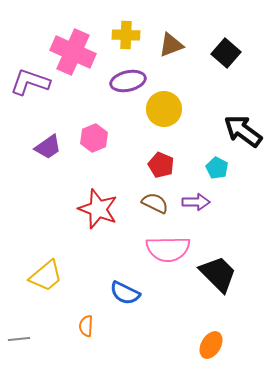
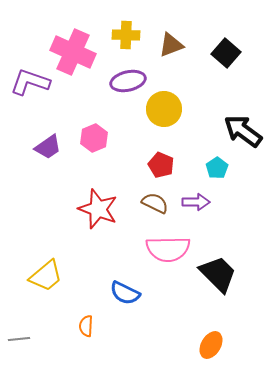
cyan pentagon: rotated 10 degrees clockwise
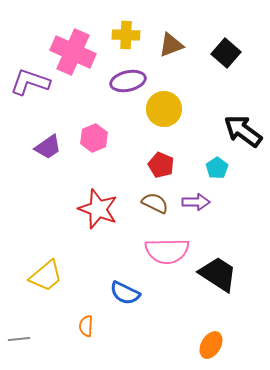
pink semicircle: moved 1 px left, 2 px down
black trapezoid: rotated 12 degrees counterclockwise
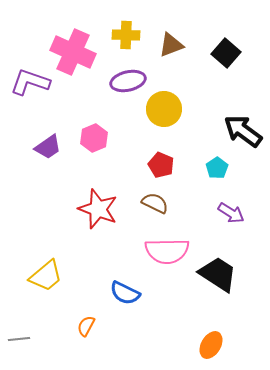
purple arrow: moved 35 px right, 11 px down; rotated 32 degrees clockwise
orange semicircle: rotated 25 degrees clockwise
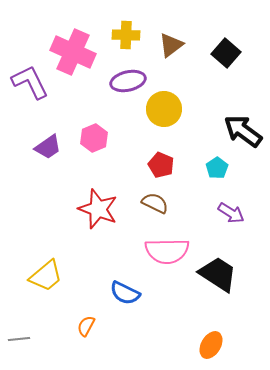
brown triangle: rotated 16 degrees counterclockwise
purple L-shape: rotated 45 degrees clockwise
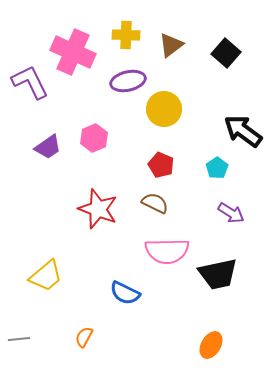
black trapezoid: rotated 135 degrees clockwise
orange semicircle: moved 2 px left, 11 px down
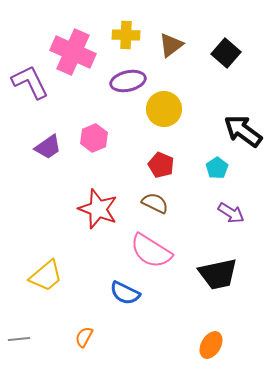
pink semicircle: moved 16 px left; rotated 33 degrees clockwise
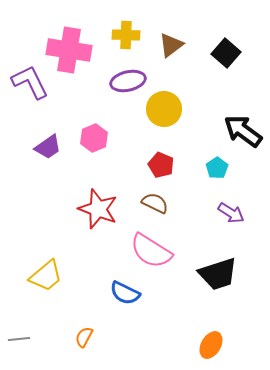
pink cross: moved 4 px left, 2 px up; rotated 15 degrees counterclockwise
black trapezoid: rotated 6 degrees counterclockwise
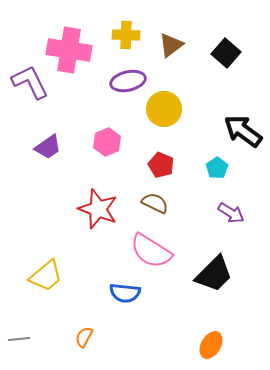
pink hexagon: moved 13 px right, 4 px down
black trapezoid: moved 4 px left; rotated 27 degrees counterclockwise
blue semicircle: rotated 20 degrees counterclockwise
